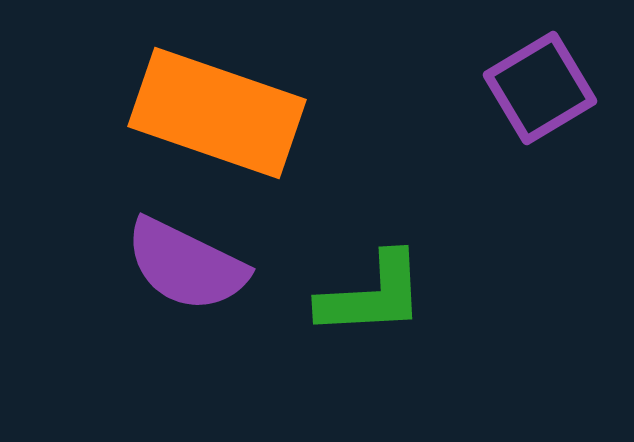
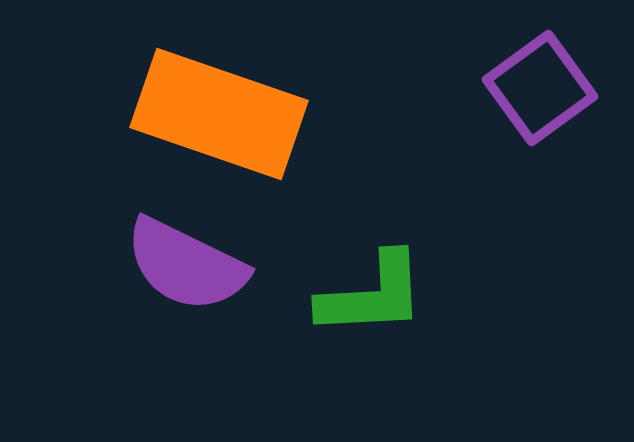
purple square: rotated 5 degrees counterclockwise
orange rectangle: moved 2 px right, 1 px down
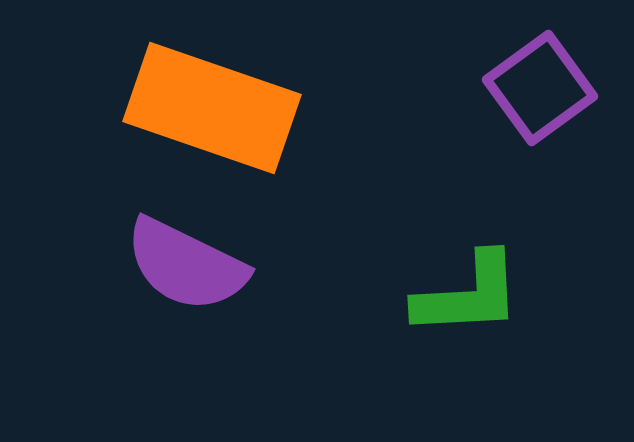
orange rectangle: moved 7 px left, 6 px up
green L-shape: moved 96 px right
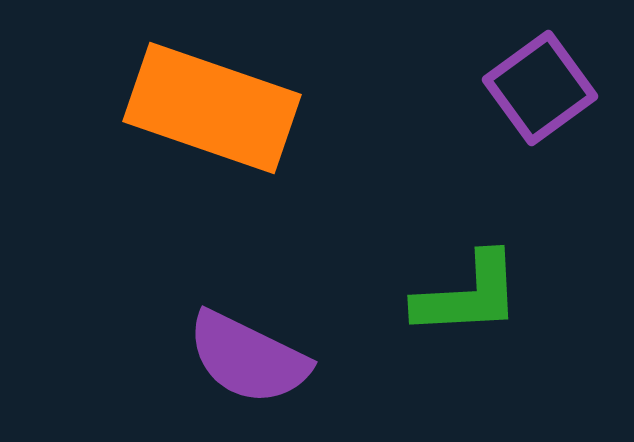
purple semicircle: moved 62 px right, 93 px down
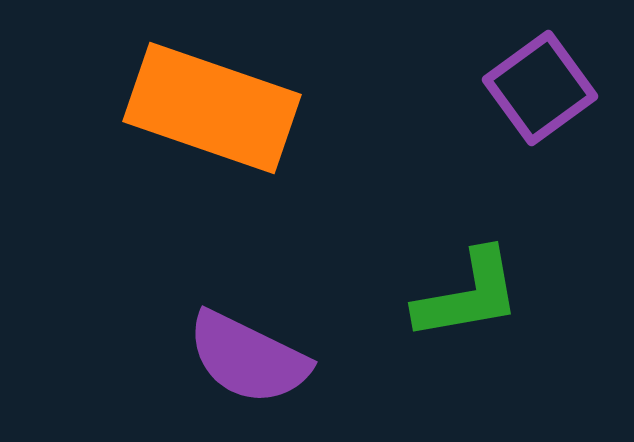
green L-shape: rotated 7 degrees counterclockwise
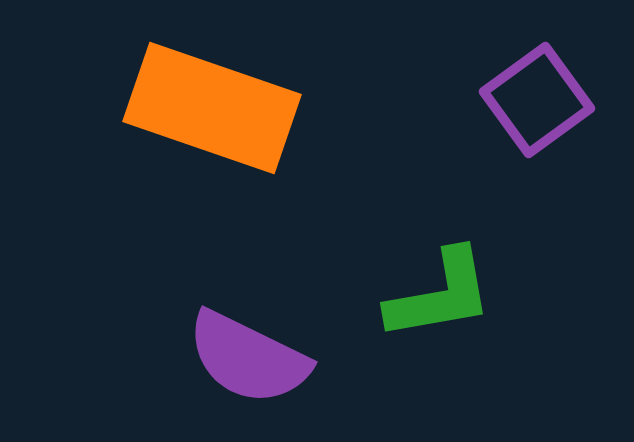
purple square: moved 3 px left, 12 px down
green L-shape: moved 28 px left
